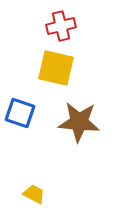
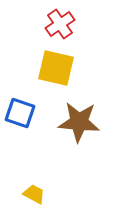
red cross: moved 1 px left, 2 px up; rotated 20 degrees counterclockwise
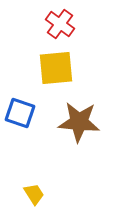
red cross: rotated 20 degrees counterclockwise
yellow square: rotated 18 degrees counterclockwise
yellow trapezoid: rotated 30 degrees clockwise
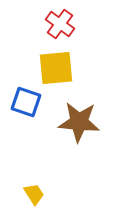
blue square: moved 6 px right, 11 px up
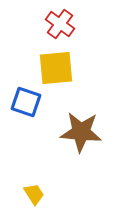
brown star: moved 2 px right, 10 px down
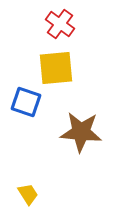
yellow trapezoid: moved 6 px left
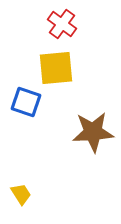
red cross: moved 2 px right
brown star: moved 12 px right; rotated 9 degrees counterclockwise
yellow trapezoid: moved 7 px left
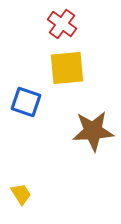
yellow square: moved 11 px right
brown star: moved 1 px up
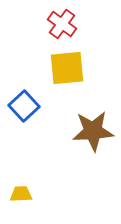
blue square: moved 2 px left, 4 px down; rotated 28 degrees clockwise
yellow trapezoid: rotated 60 degrees counterclockwise
